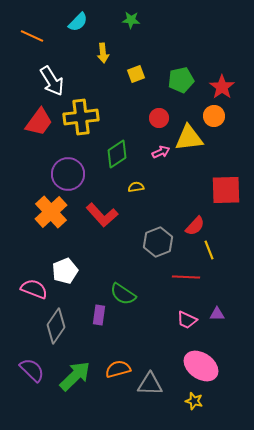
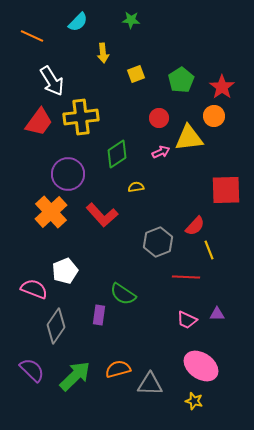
green pentagon: rotated 20 degrees counterclockwise
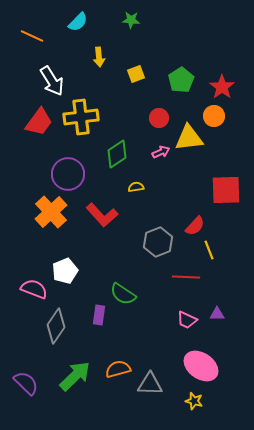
yellow arrow: moved 4 px left, 4 px down
purple semicircle: moved 6 px left, 13 px down
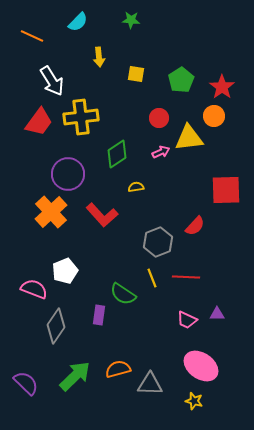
yellow square: rotated 30 degrees clockwise
yellow line: moved 57 px left, 28 px down
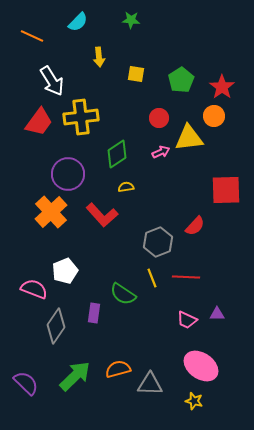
yellow semicircle: moved 10 px left
purple rectangle: moved 5 px left, 2 px up
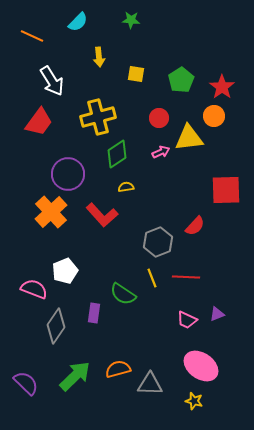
yellow cross: moved 17 px right; rotated 8 degrees counterclockwise
purple triangle: rotated 21 degrees counterclockwise
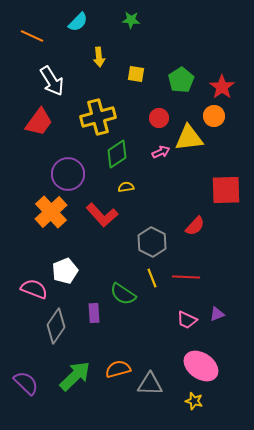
gray hexagon: moved 6 px left; rotated 12 degrees counterclockwise
purple rectangle: rotated 12 degrees counterclockwise
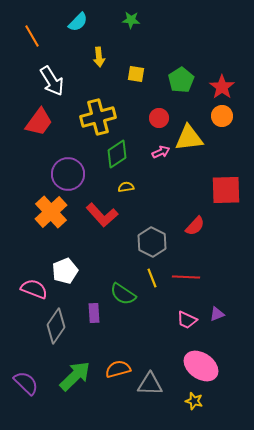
orange line: rotated 35 degrees clockwise
orange circle: moved 8 px right
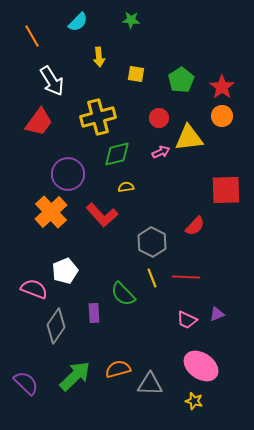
green diamond: rotated 20 degrees clockwise
green semicircle: rotated 12 degrees clockwise
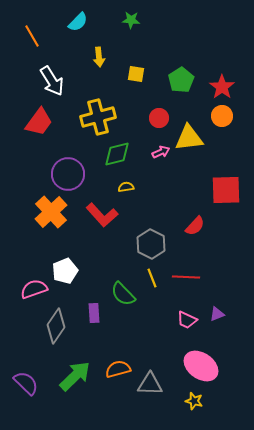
gray hexagon: moved 1 px left, 2 px down
pink semicircle: rotated 40 degrees counterclockwise
